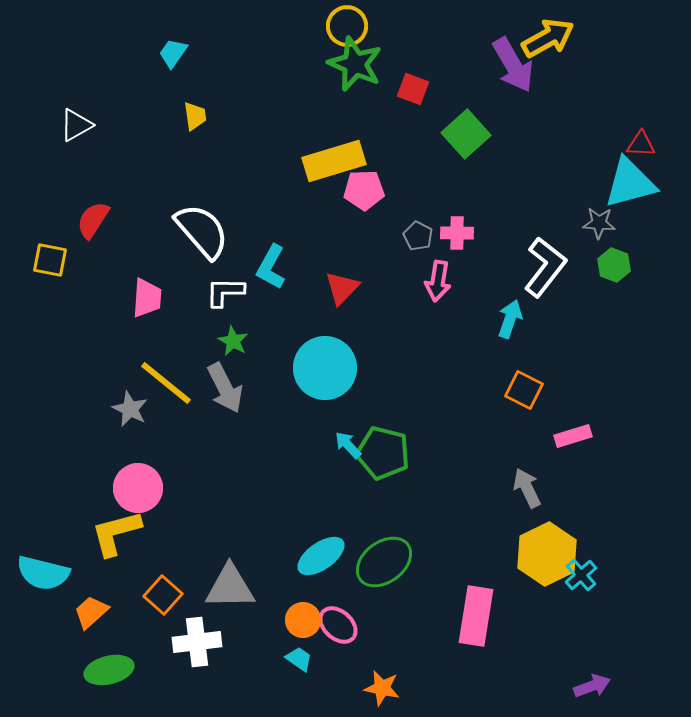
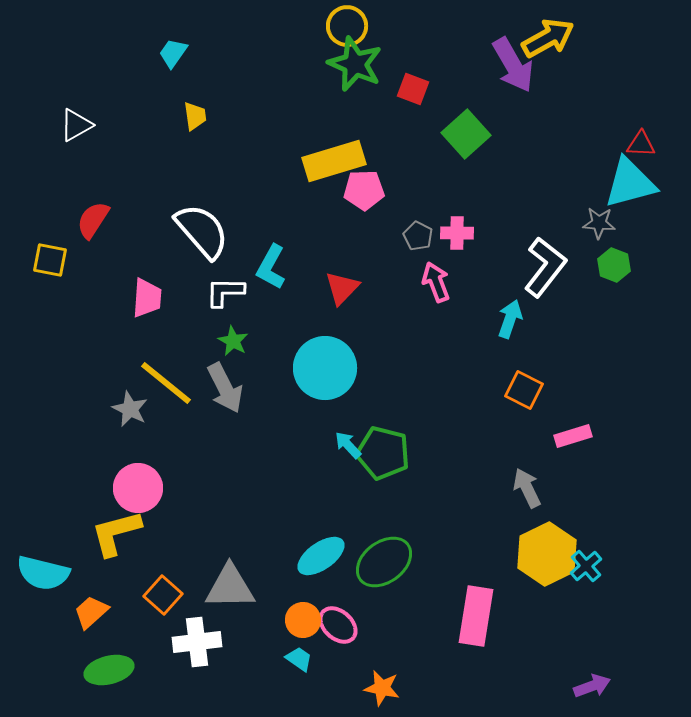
pink arrow at (438, 281): moved 2 px left, 1 px down; rotated 150 degrees clockwise
cyan cross at (581, 575): moved 5 px right, 9 px up
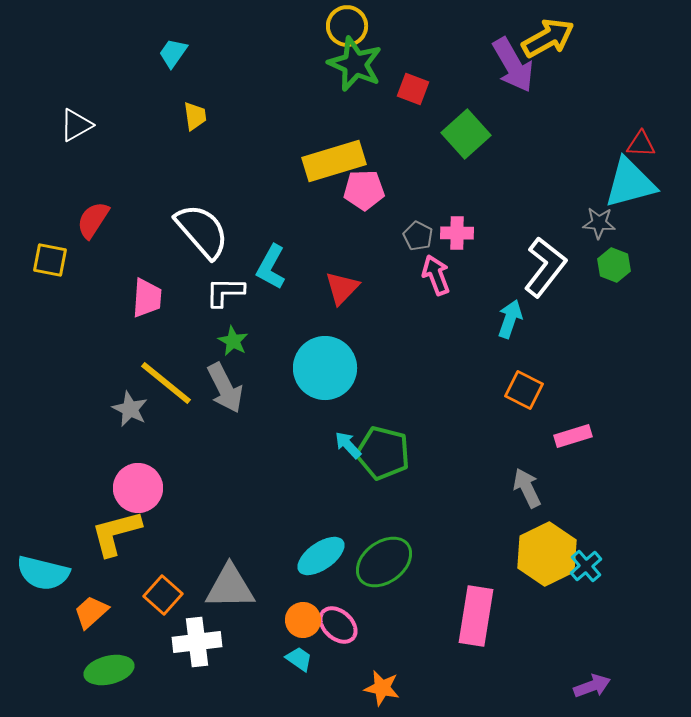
pink arrow at (436, 282): moved 7 px up
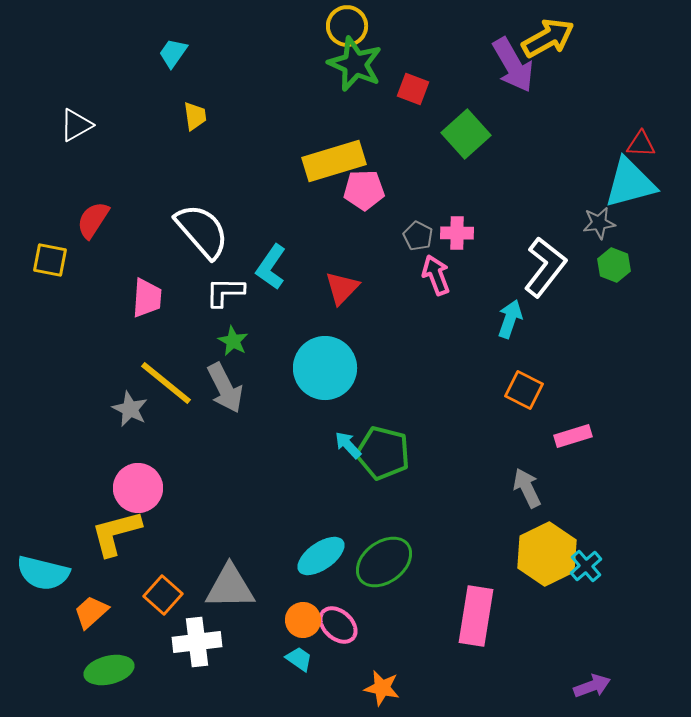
gray star at (599, 223): rotated 12 degrees counterclockwise
cyan L-shape at (271, 267): rotated 6 degrees clockwise
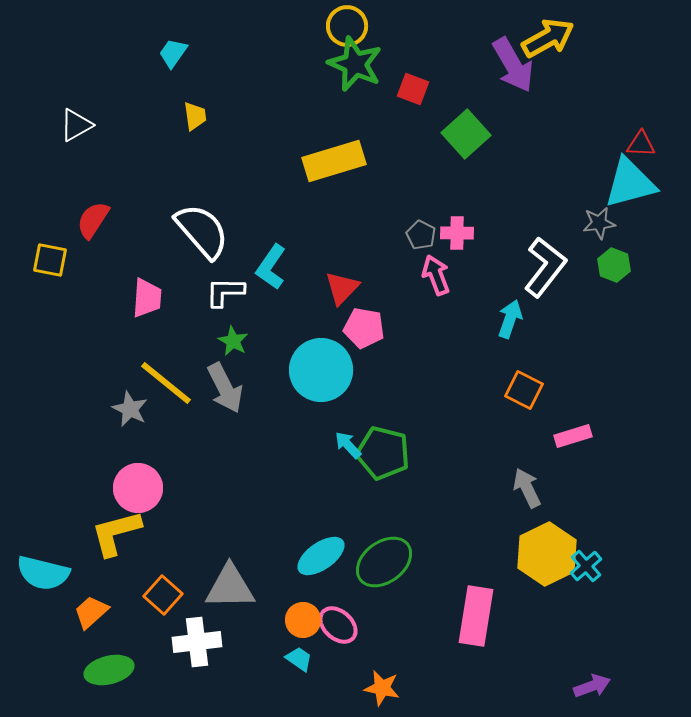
pink pentagon at (364, 190): moved 138 px down; rotated 12 degrees clockwise
gray pentagon at (418, 236): moved 3 px right, 1 px up
cyan circle at (325, 368): moved 4 px left, 2 px down
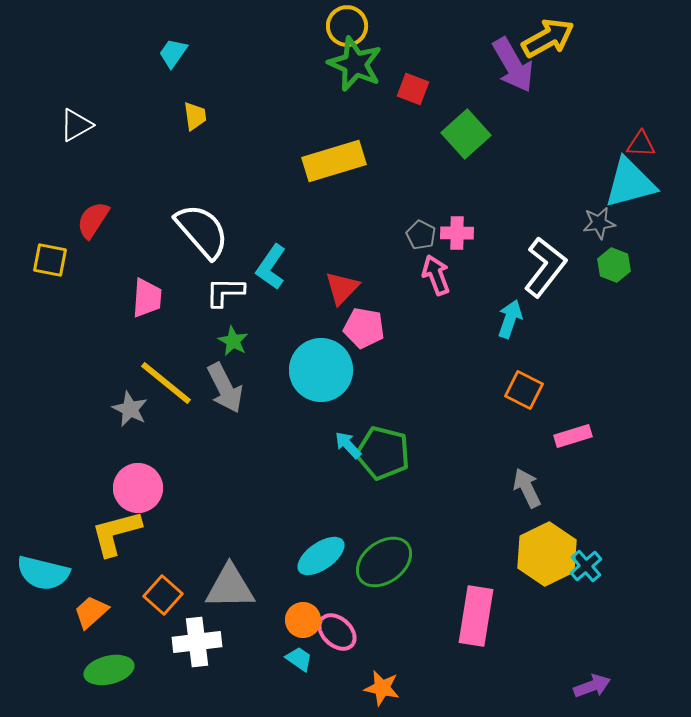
pink ellipse at (338, 625): moved 1 px left, 7 px down
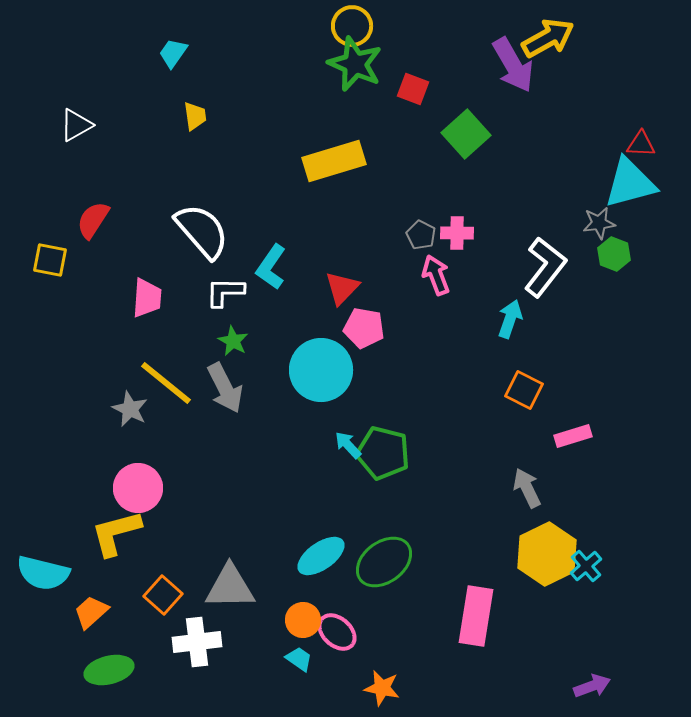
yellow circle at (347, 26): moved 5 px right
green hexagon at (614, 265): moved 11 px up
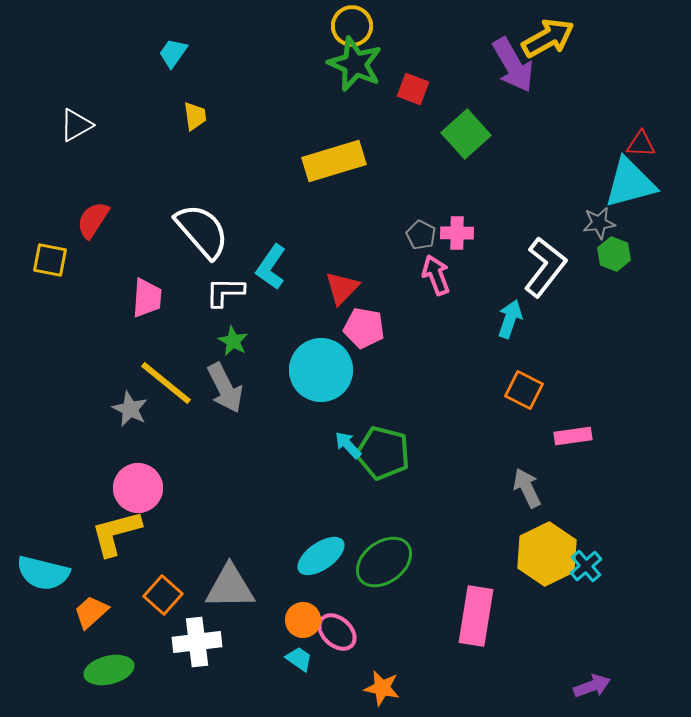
pink rectangle at (573, 436): rotated 9 degrees clockwise
